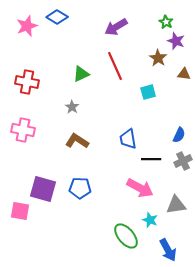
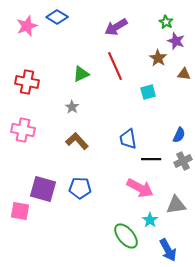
brown L-shape: rotated 15 degrees clockwise
cyan star: rotated 14 degrees clockwise
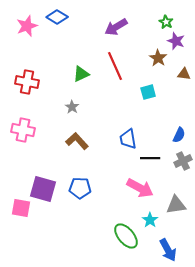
black line: moved 1 px left, 1 px up
pink square: moved 1 px right, 3 px up
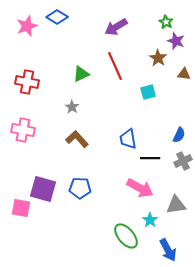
brown L-shape: moved 2 px up
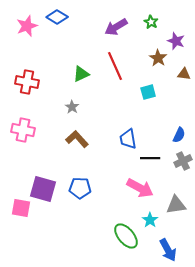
green star: moved 15 px left
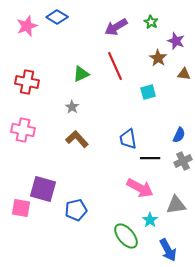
blue pentagon: moved 4 px left, 22 px down; rotated 15 degrees counterclockwise
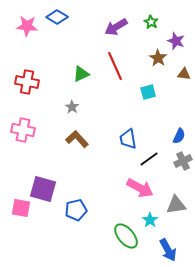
pink star: rotated 25 degrees clockwise
blue semicircle: moved 1 px down
black line: moved 1 px left, 1 px down; rotated 36 degrees counterclockwise
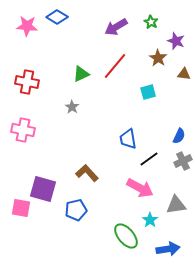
red line: rotated 64 degrees clockwise
brown L-shape: moved 10 px right, 34 px down
blue arrow: moved 1 px up; rotated 70 degrees counterclockwise
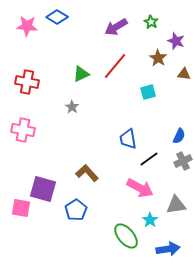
blue pentagon: rotated 20 degrees counterclockwise
